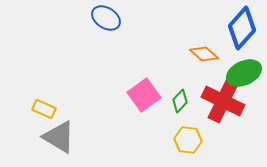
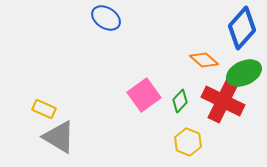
orange diamond: moved 6 px down
yellow hexagon: moved 2 px down; rotated 16 degrees clockwise
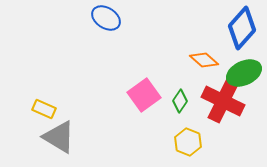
green diamond: rotated 10 degrees counterclockwise
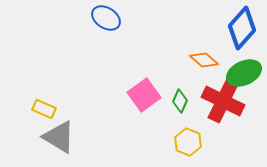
green diamond: rotated 10 degrees counterclockwise
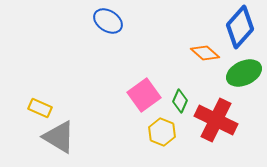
blue ellipse: moved 2 px right, 3 px down
blue diamond: moved 2 px left, 1 px up
orange diamond: moved 1 px right, 7 px up
red cross: moved 7 px left, 19 px down
yellow rectangle: moved 4 px left, 1 px up
yellow hexagon: moved 26 px left, 10 px up
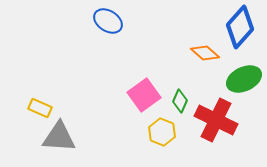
green ellipse: moved 6 px down
gray triangle: rotated 27 degrees counterclockwise
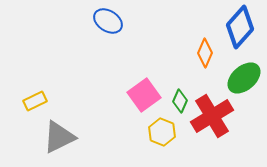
orange diamond: rotated 72 degrees clockwise
green ellipse: moved 1 px up; rotated 16 degrees counterclockwise
yellow rectangle: moved 5 px left, 7 px up; rotated 50 degrees counterclockwise
red cross: moved 4 px left, 4 px up; rotated 33 degrees clockwise
gray triangle: rotated 30 degrees counterclockwise
